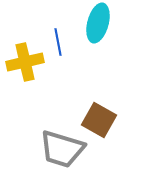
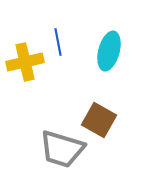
cyan ellipse: moved 11 px right, 28 px down
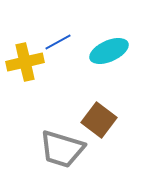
blue line: rotated 72 degrees clockwise
cyan ellipse: rotated 51 degrees clockwise
brown square: rotated 8 degrees clockwise
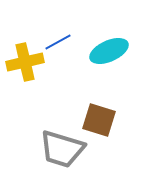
brown square: rotated 20 degrees counterclockwise
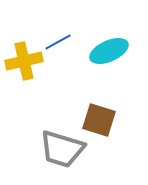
yellow cross: moved 1 px left, 1 px up
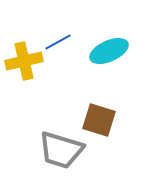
gray trapezoid: moved 1 px left, 1 px down
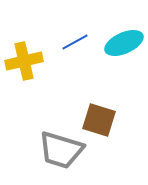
blue line: moved 17 px right
cyan ellipse: moved 15 px right, 8 px up
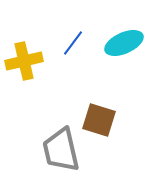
blue line: moved 2 px left, 1 px down; rotated 24 degrees counterclockwise
gray trapezoid: rotated 60 degrees clockwise
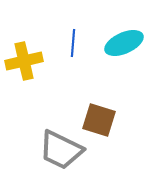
blue line: rotated 32 degrees counterclockwise
gray trapezoid: rotated 51 degrees counterclockwise
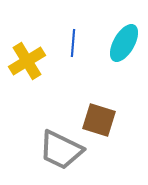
cyan ellipse: rotated 36 degrees counterclockwise
yellow cross: moved 3 px right; rotated 18 degrees counterclockwise
